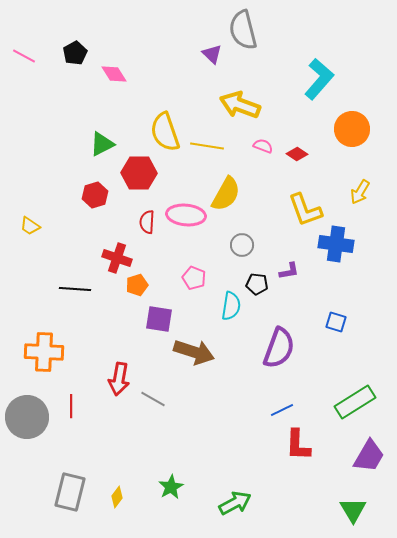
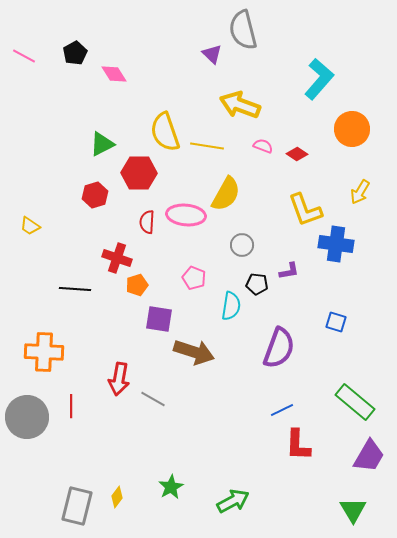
green rectangle at (355, 402): rotated 72 degrees clockwise
gray rectangle at (70, 492): moved 7 px right, 14 px down
green arrow at (235, 503): moved 2 px left, 2 px up
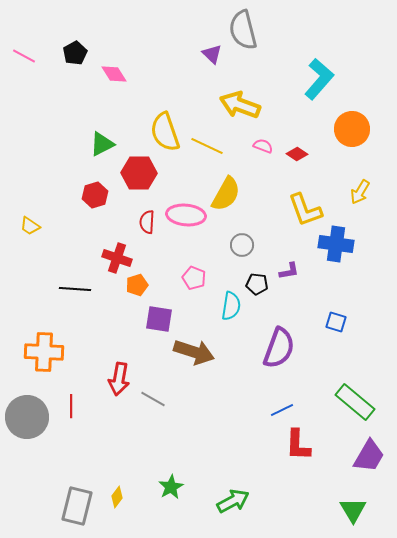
yellow line at (207, 146): rotated 16 degrees clockwise
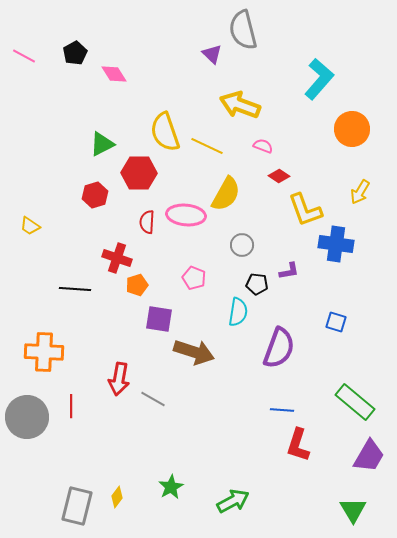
red diamond at (297, 154): moved 18 px left, 22 px down
cyan semicircle at (231, 306): moved 7 px right, 6 px down
blue line at (282, 410): rotated 30 degrees clockwise
red L-shape at (298, 445): rotated 16 degrees clockwise
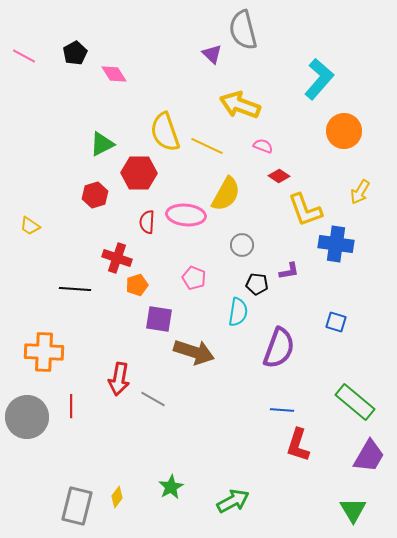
orange circle at (352, 129): moved 8 px left, 2 px down
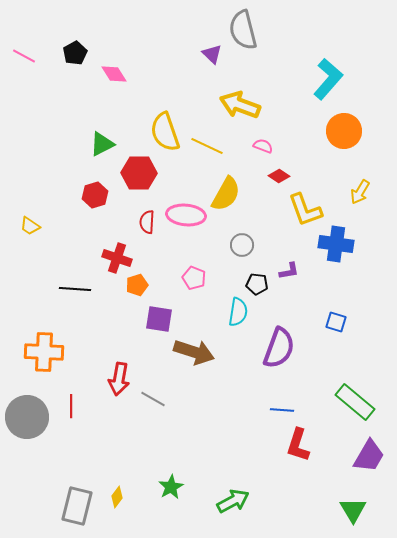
cyan L-shape at (319, 79): moved 9 px right
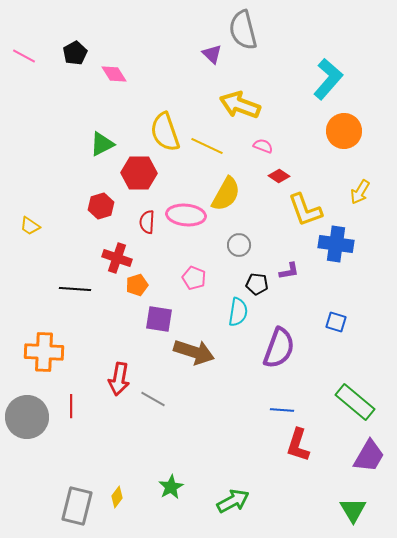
red hexagon at (95, 195): moved 6 px right, 11 px down
gray circle at (242, 245): moved 3 px left
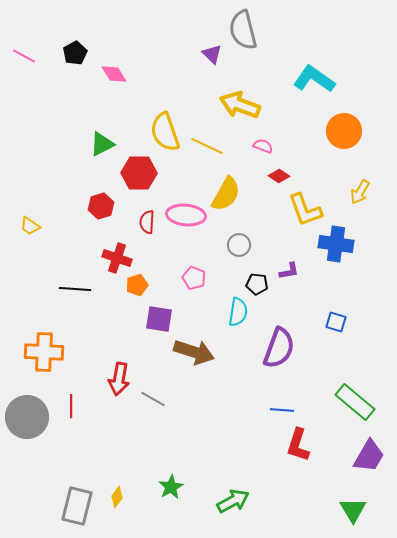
cyan L-shape at (328, 79): moved 14 px left; rotated 96 degrees counterclockwise
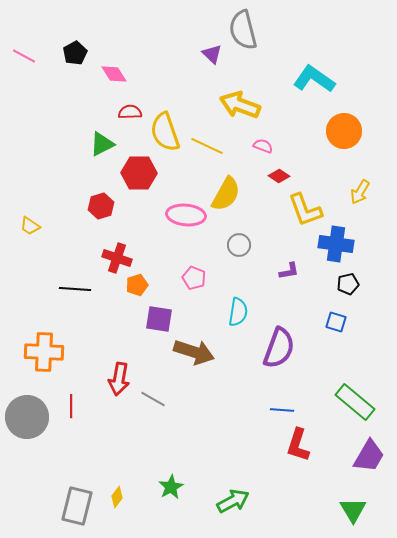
red semicircle at (147, 222): moved 17 px left, 110 px up; rotated 85 degrees clockwise
black pentagon at (257, 284): moved 91 px right; rotated 20 degrees counterclockwise
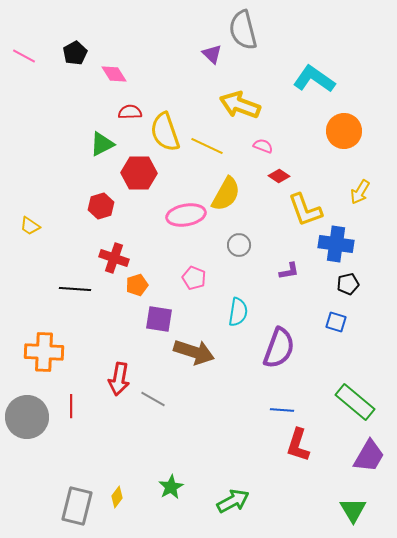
pink ellipse at (186, 215): rotated 15 degrees counterclockwise
red cross at (117, 258): moved 3 px left
